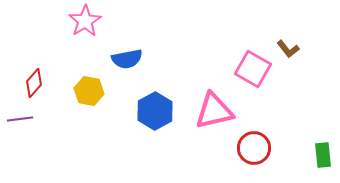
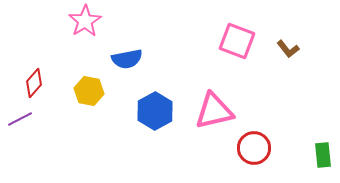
pink square: moved 16 px left, 28 px up; rotated 9 degrees counterclockwise
purple line: rotated 20 degrees counterclockwise
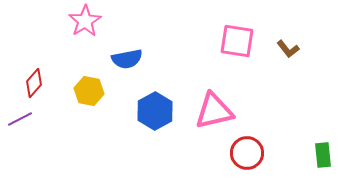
pink square: rotated 12 degrees counterclockwise
red circle: moved 7 px left, 5 px down
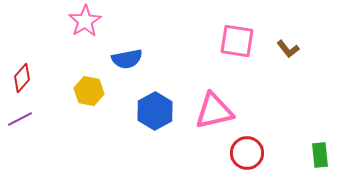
red diamond: moved 12 px left, 5 px up
green rectangle: moved 3 px left
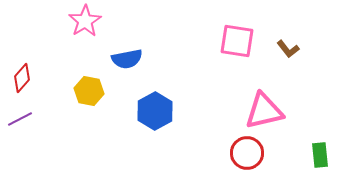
pink triangle: moved 50 px right
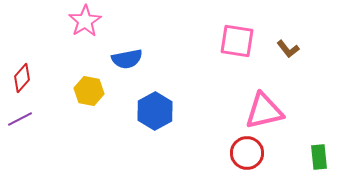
green rectangle: moved 1 px left, 2 px down
